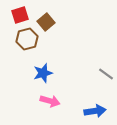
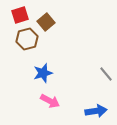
gray line: rotated 14 degrees clockwise
pink arrow: rotated 12 degrees clockwise
blue arrow: moved 1 px right
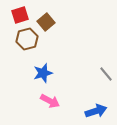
blue arrow: rotated 10 degrees counterclockwise
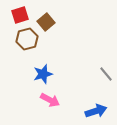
blue star: moved 1 px down
pink arrow: moved 1 px up
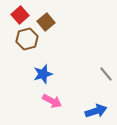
red square: rotated 24 degrees counterclockwise
pink arrow: moved 2 px right, 1 px down
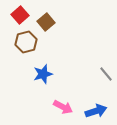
brown hexagon: moved 1 px left, 3 px down
pink arrow: moved 11 px right, 6 px down
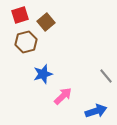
red square: rotated 24 degrees clockwise
gray line: moved 2 px down
pink arrow: moved 11 px up; rotated 72 degrees counterclockwise
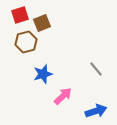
brown square: moved 4 px left, 1 px down; rotated 18 degrees clockwise
gray line: moved 10 px left, 7 px up
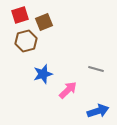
brown square: moved 2 px right, 1 px up
brown hexagon: moved 1 px up
gray line: rotated 35 degrees counterclockwise
pink arrow: moved 5 px right, 6 px up
blue arrow: moved 2 px right
